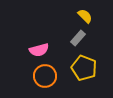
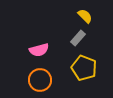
orange circle: moved 5 px left, 4 px down
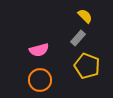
yellow pentagon: moved 3 px right, 2 px up
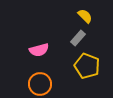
orange circle: moved 4 px down
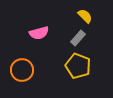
pink semicircle: moved 17 px up
yellow pentagon: moved 9 px left
orange circle: moved 18 px left, 14 px up
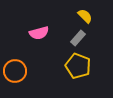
orange circle: moved 7 px left, 1 px down
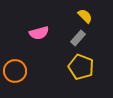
yellow pentagon: moved 3 px right, 1 px down
